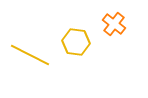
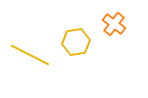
yellow hexagon: rotated 16 degrees counterclockwise
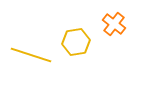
yellow line: moved 1 px right; rotated 9 degrees counterclockwise
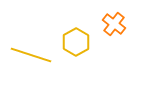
yellow hexagon: rotated 20 degrees counterclockwise
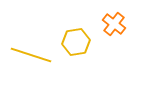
yellow hexagon: rotated 20 degrees clockwise
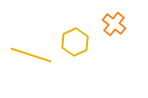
yellow hexagon: moved 1 px left; rotated 16 degrees counterclockwise
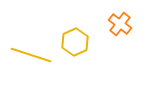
orange cross: moved 6 px right
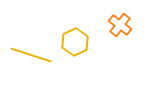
orange cross: moved 1 px down
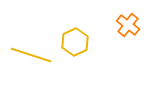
orange cross: moved 8 px right
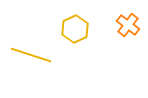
yellow hexagon: moved 13 px up
